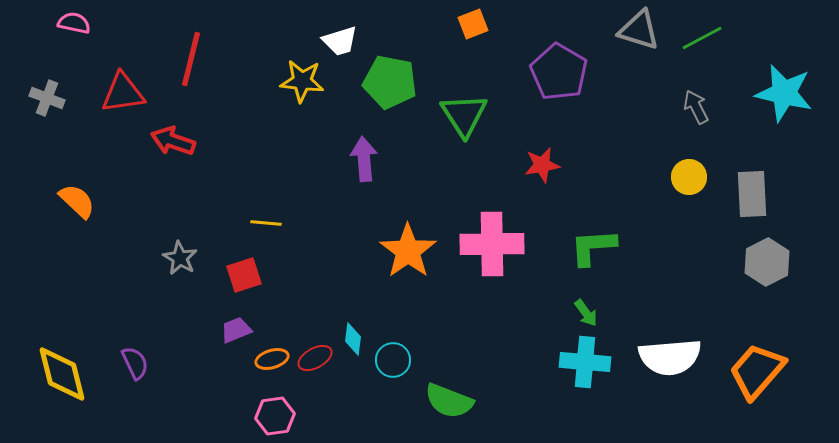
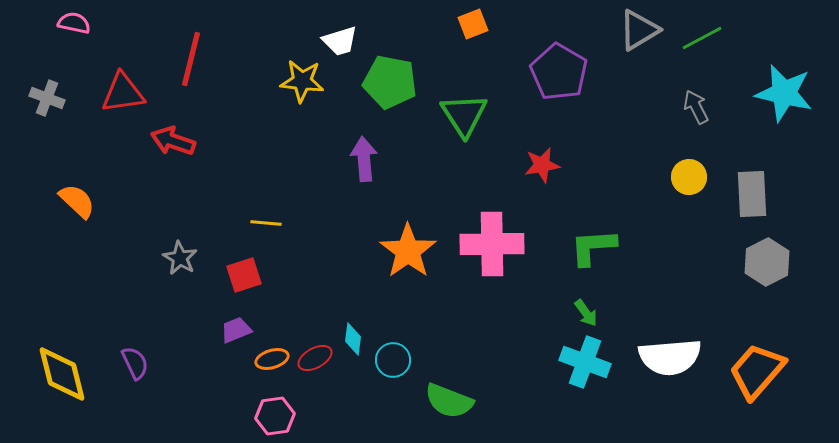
gray triangle: rotated 48 degrees counterclockwise
cyan cross: rotated 15 degrees clockwise
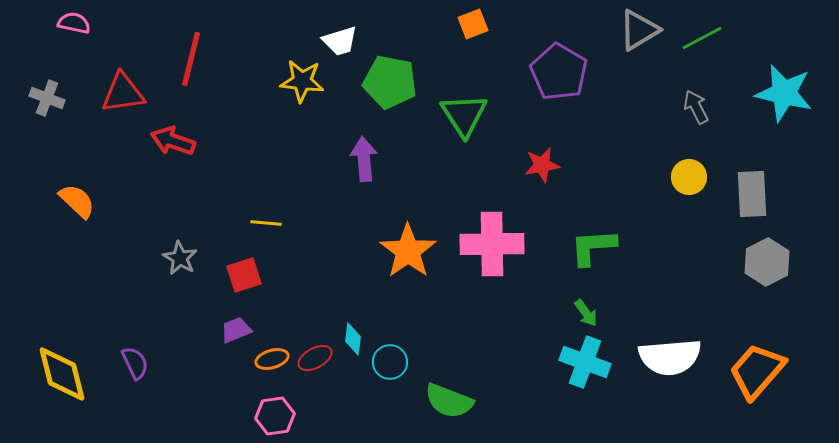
cyan circle: moved 3 px left, 2 px down
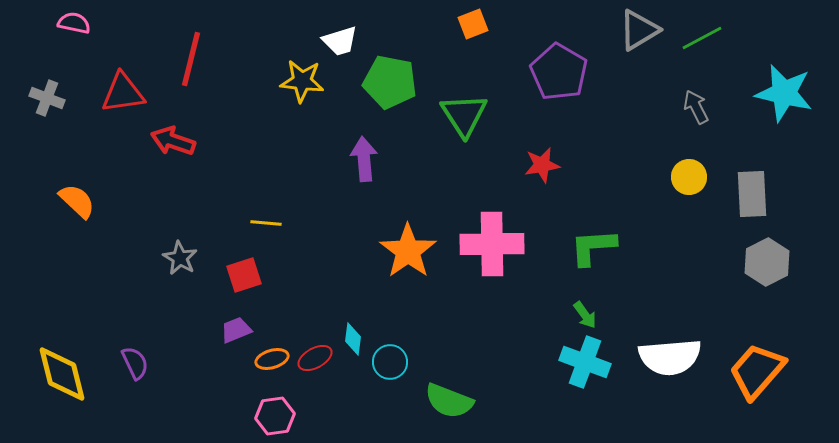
green arrow: moved 1 px left, 2 px down
